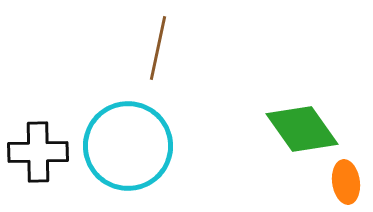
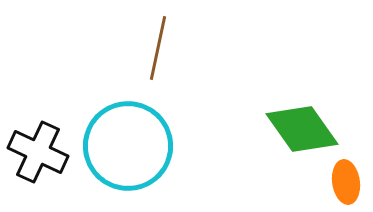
black cross: rotated 26 degrees clockwise
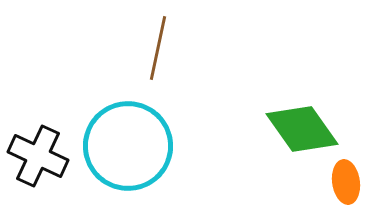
black cross: moved 4 px down
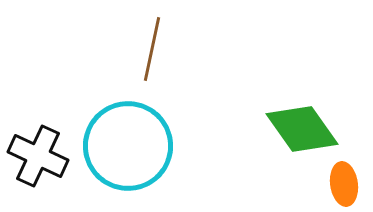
brown line: moved 6 px left, 1 px down
orange ellipse: moved 2 px left, 2 px down
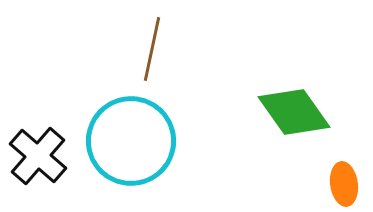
green diamond: moved 8 px left, 17 px up
cyan circle: moved 3 px right, 5 px up
black cross: rotated 16 degrees clockwise
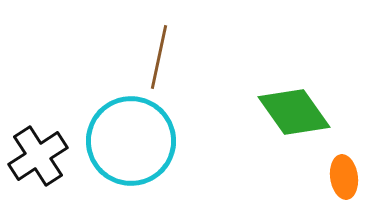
brown line: moved 7 px right, 8 px down
black cross: rotated 16 degrees clockwise
orange ellipse: moved 7 px up
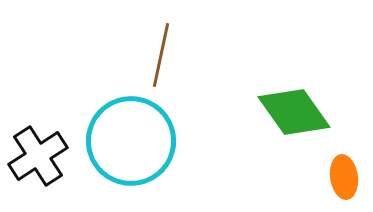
brown line: moved 2 px right, 2 px up
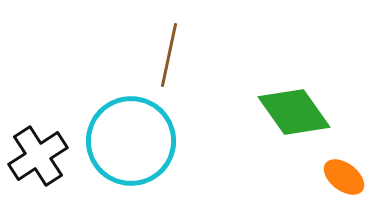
brown line: moved 8 px right
orange ellipse: rotated 45 degrees counterclockwise
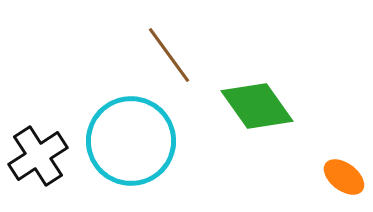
brown line: rotated 48 degrees counterclockwise
green diamond: moved 37 px left, 6 px up
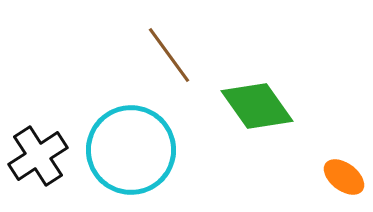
cyan circle: moved 9 px down
